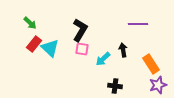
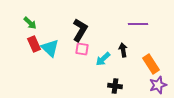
red rectangle: rotated 63 degrees counterclockwise
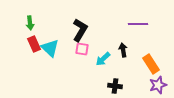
green arrow: rotated 40 degrees clockwise
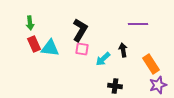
cyan triangle: rotated 36 degrees counterclockwise
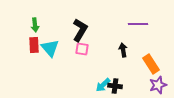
green arrow: moved 5 px right, 2 px down
red rectangle: moved 1 px down; rotated 21 degrees clockwise
cyan triangle: rotated 42 degrees clockwise
cyan arrow: moved 26 px down
